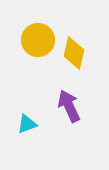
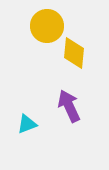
yellow circle: moved 9 px right, 14 px up
yellow diamond: rotated 8 degrees counterclockwise
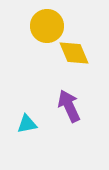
yellow diamond: rotated 28 degrees counterclockwise
cyan triangle: rotated 10 degrees clockwise
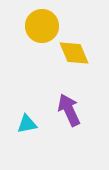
yellow circle: moved 5 px left
purple arrow: moved 4 px down
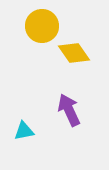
yellow diamond: rotated 12 degrees counterclockwise
cyan triangle: moved 3 px left, 7 px down
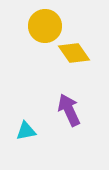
yellow circle: moved 3 px right
cyan triangle: moved 2 px right
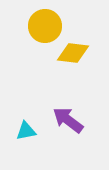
yellow diamond: moved 1 px left; rotated 48 degrees counterclockwise
purple arrow: moved 1 px left, 10 px down; rotated 28 degrees counterclockwise
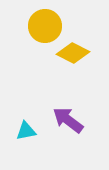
yellow diamond: rotated 20 degrees clockwise
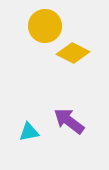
purple arrow: moved 1 px right, 1 px down
cyan triangle: moved 3 px right, 1 px down
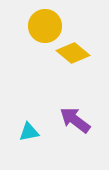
yellow diamond: rotated 12 degrees clockwise
purple arrow: moved 6 px right, 1 px up
